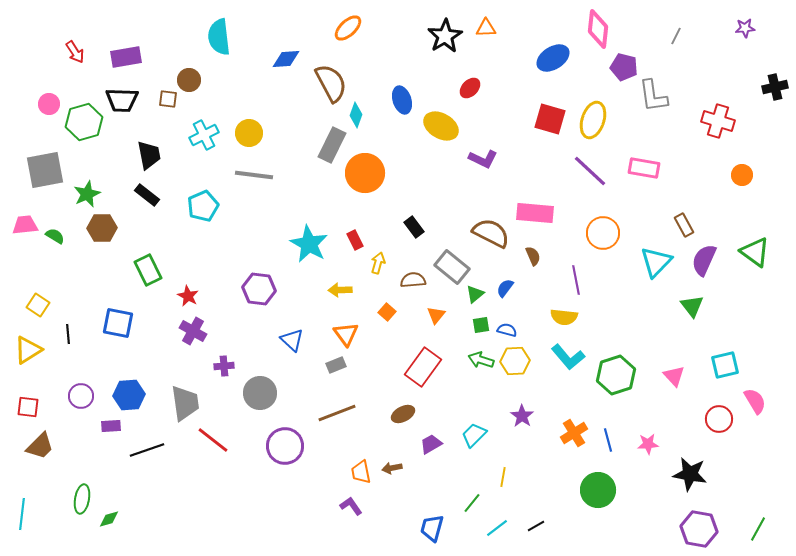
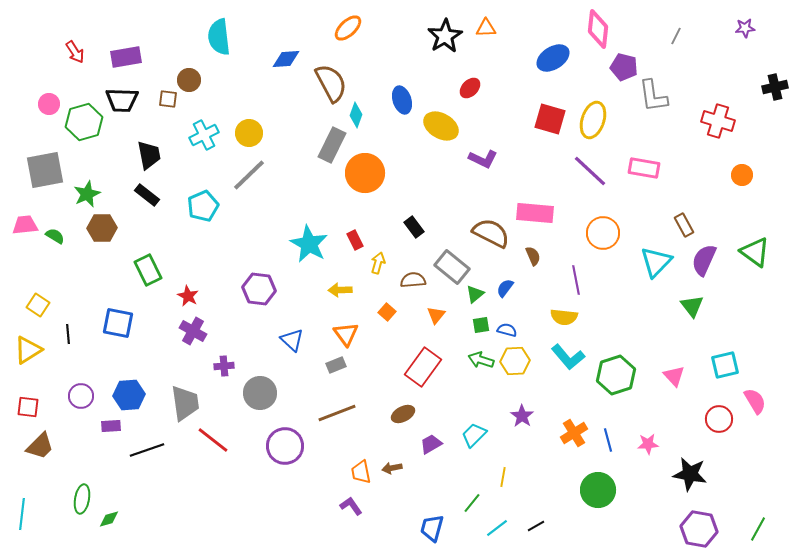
gray line at (254, 175): moved 5 px left; rotated 51 degrees counterclockwise
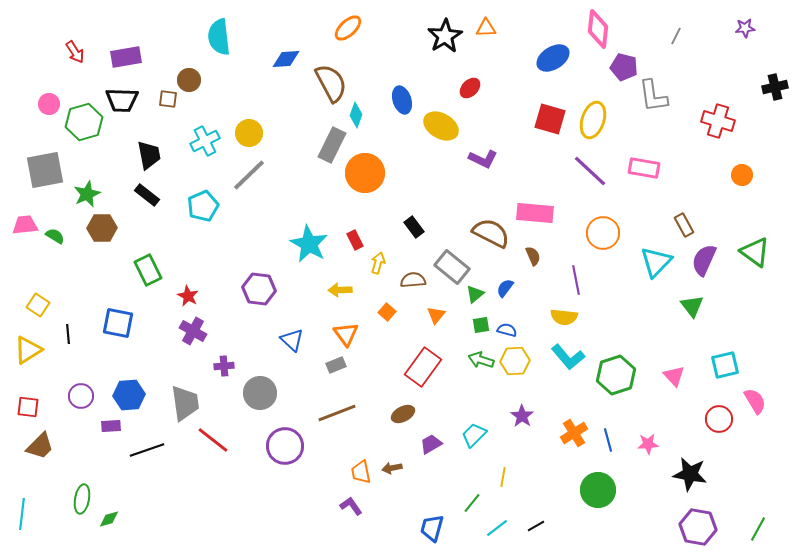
cyan cross at (204, 135): moved 1 px right, 6 px down
purple hexagon at (699, 529): moved 1 px left, 2 px up
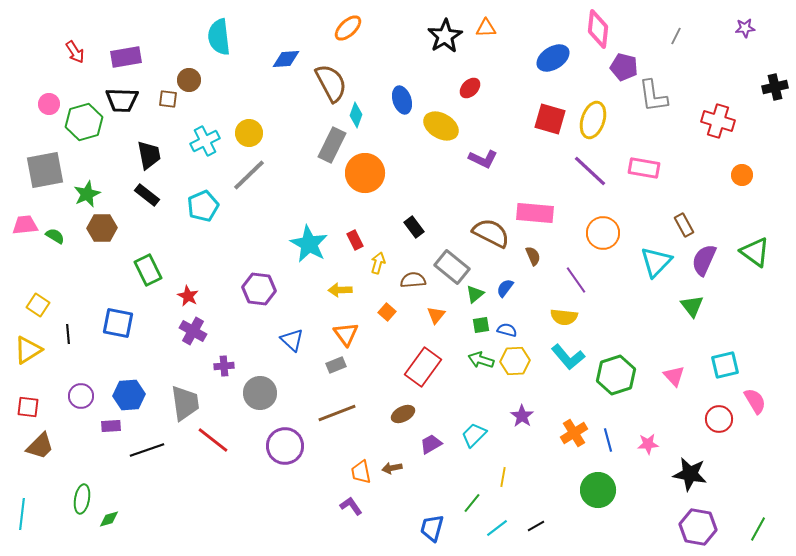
purple line at (576, 280): rotated 24 degrees counterclockwise
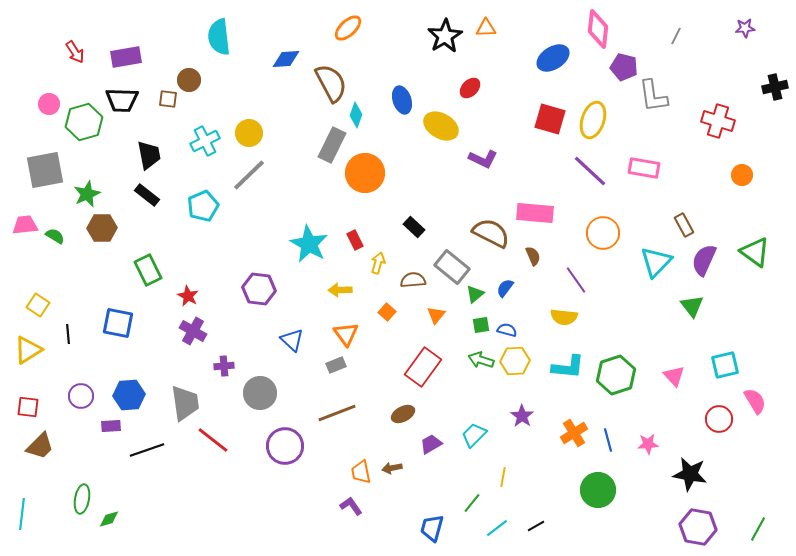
black rectangle at (414, 227): rotated 10 degrees counterclockwise
cyan L-shape at (568, 357): moved 10 px down; rotated 44 degrees counterclockwise
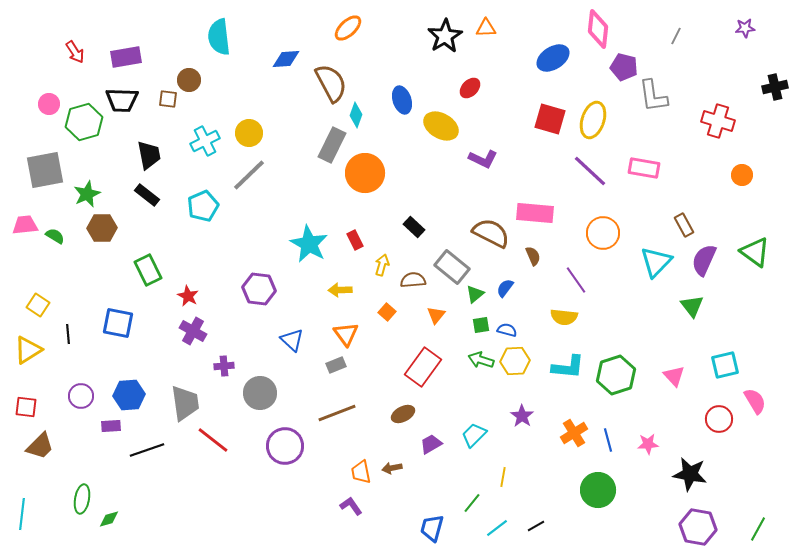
yellow arrow at (378, 263): moved 4 px right, 2 px down
red square at (28, 407): moved 2 px left
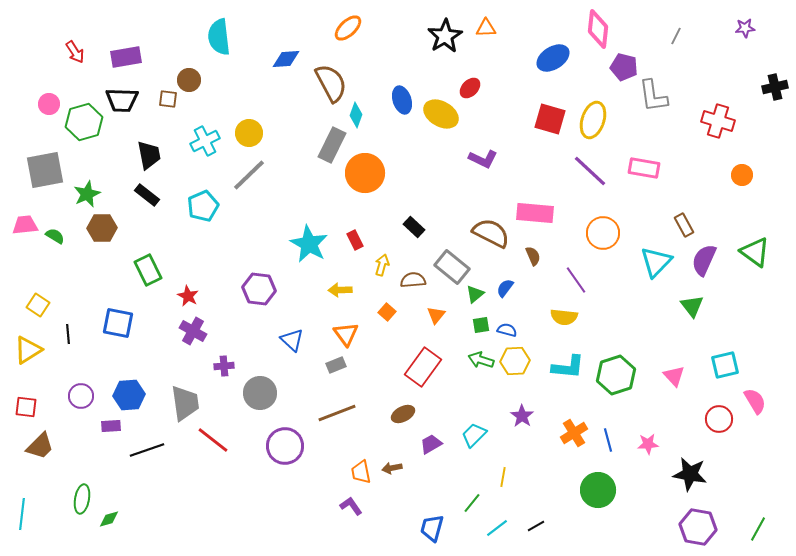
yellow ellipse at (441, 126): moved 12 px up
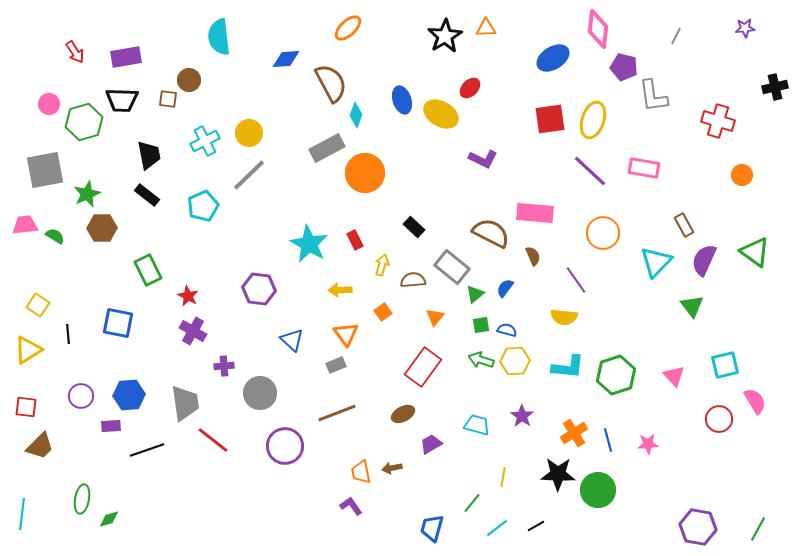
red square at (550, 119): rotated 24 degrees counterclockwise
gray rectangle at (332, 145): moved 5 px left, 3 px down; rotated 36 degrees clockwise
orange square at (387, 312): moved 4 px left; rotated 12 degrees clockwise
orange triangle at (436, 315): moved 1 px left, 2 px down
cyan trapezoid at (474, 435): moved 3 px right, 10 px up; rotated 60 degrees clockwise
black star at (690, 474): moved 132 px left; rotated 8 degrees counterclockwise
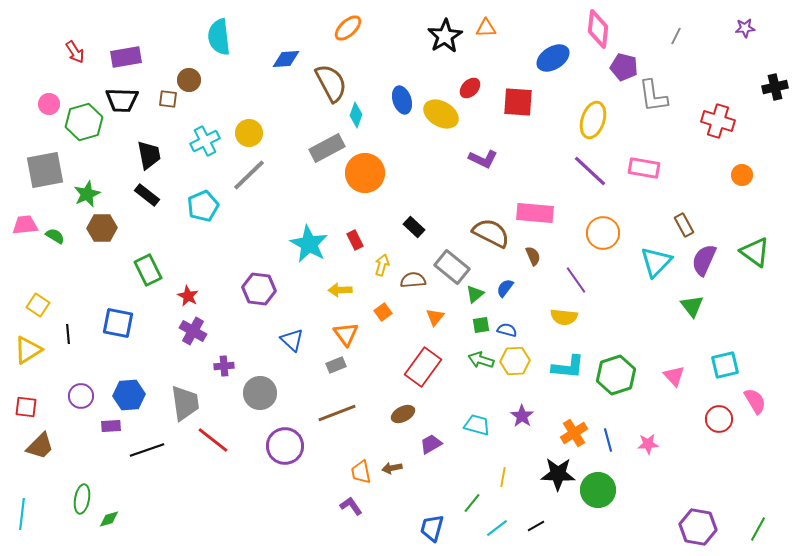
red square at (550, 119): moved 32 px left, 17 px up; rotated 12 degrees clockwise
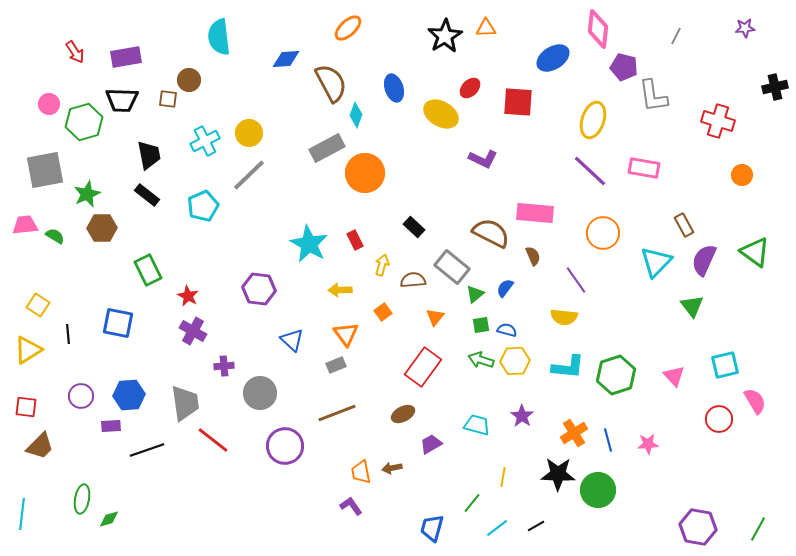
blue ellipse at (402, 100): moved 8 px left, 12 px up
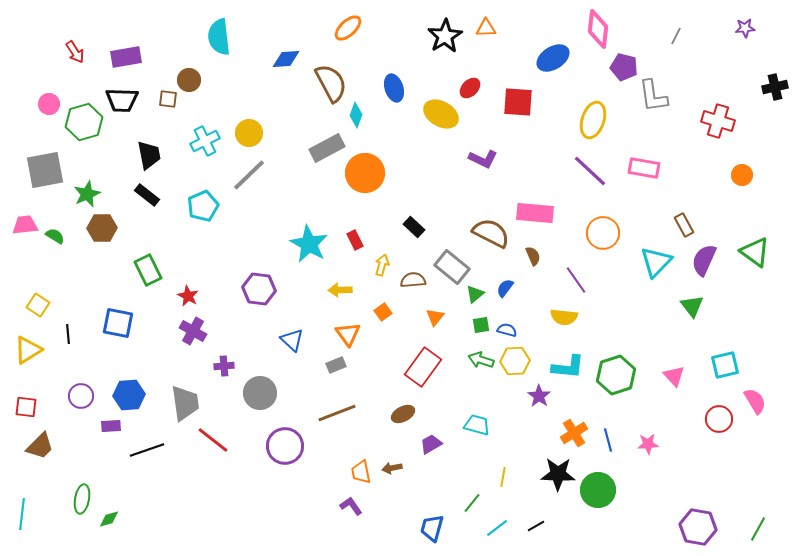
orange triangle at (346, 334): moved 2 px right
purple star at (522, 416): moved 17 px right, 20 px up
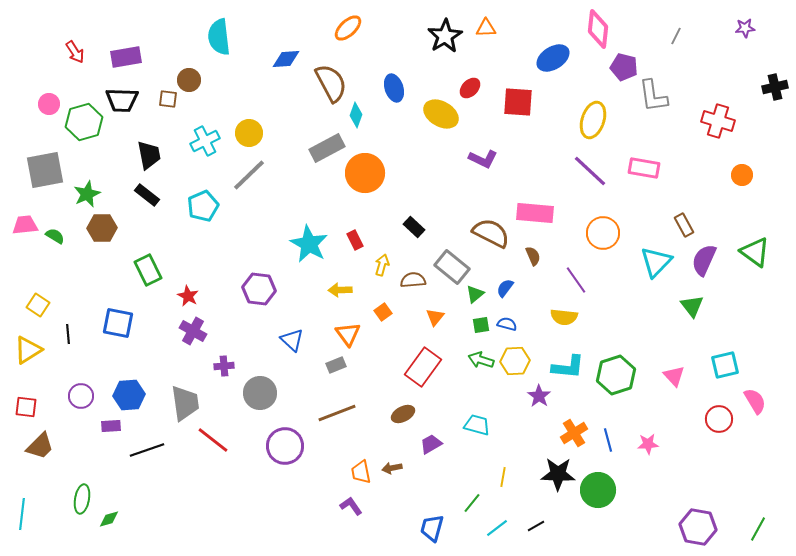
blue semicircle at (507, 330): moved 6 px up
